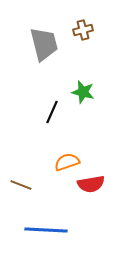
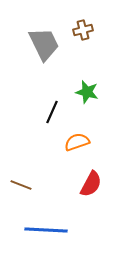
gray trapezoid: rotated 12 degrees counterclockwise
green star: moved 4 px right
orange semicircle: moved 10 px right, 20 px up
red semicircle: rotated 52 degrees counterclockwise
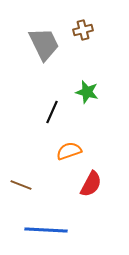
orange semicircle: moved 8 px left, 9 px down
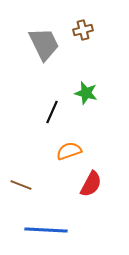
green star: moved 1 px left, 1 px down
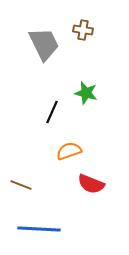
brown cross: rotated 24 degrees clockwise
red semicircle: rotated 84 degrees clockwise
blue line: moved 7 px left, 1 px up
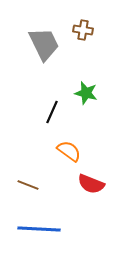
orange semicircle: rotated 55 degrees clockwise
brown line: moved 7 px right
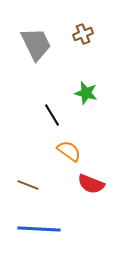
brown cross: moved 4 px down; rotated 30 degrees counterclockwise
gray trapezoid: moved 8 px left
black line: moved 3 px down; rotated 55 degrees counterclockwise
